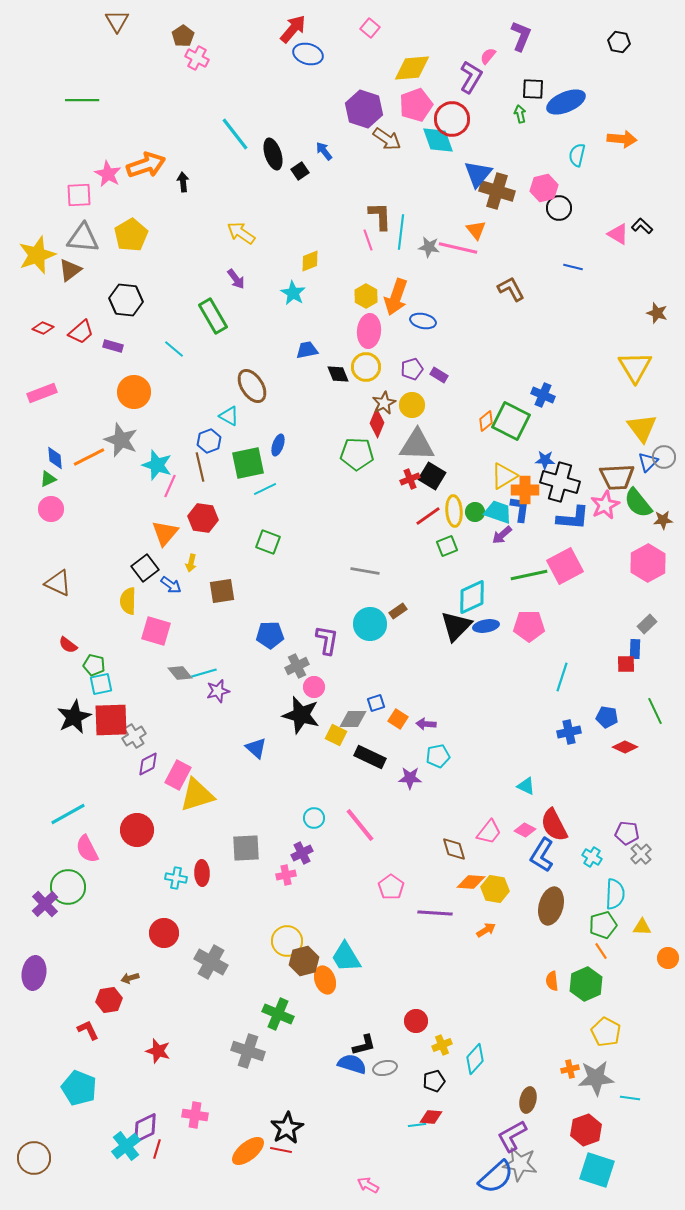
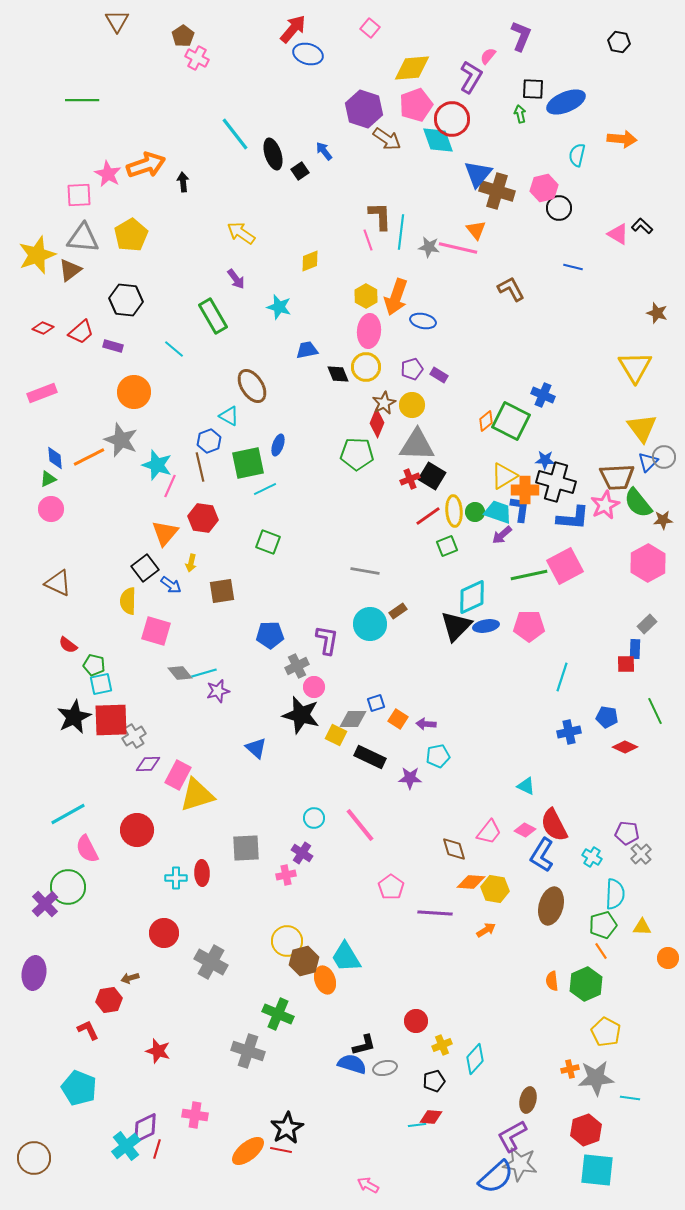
cyan star at (293, 293): moved 14 px left, 14 px down; rotated 15 degrees counterclockwise
black cross at (560, 482): moved 4 px left
purple diamond at (148, 764): rotated 25 degrees clockwise
purple cross at (302, 853): rotated 30 degrees counterclockwise
cyan cross at (176, 878): rotated 10 degrees counterclockwise
cyan square at (597, 1170): rotated 12 degrees counterclockwise
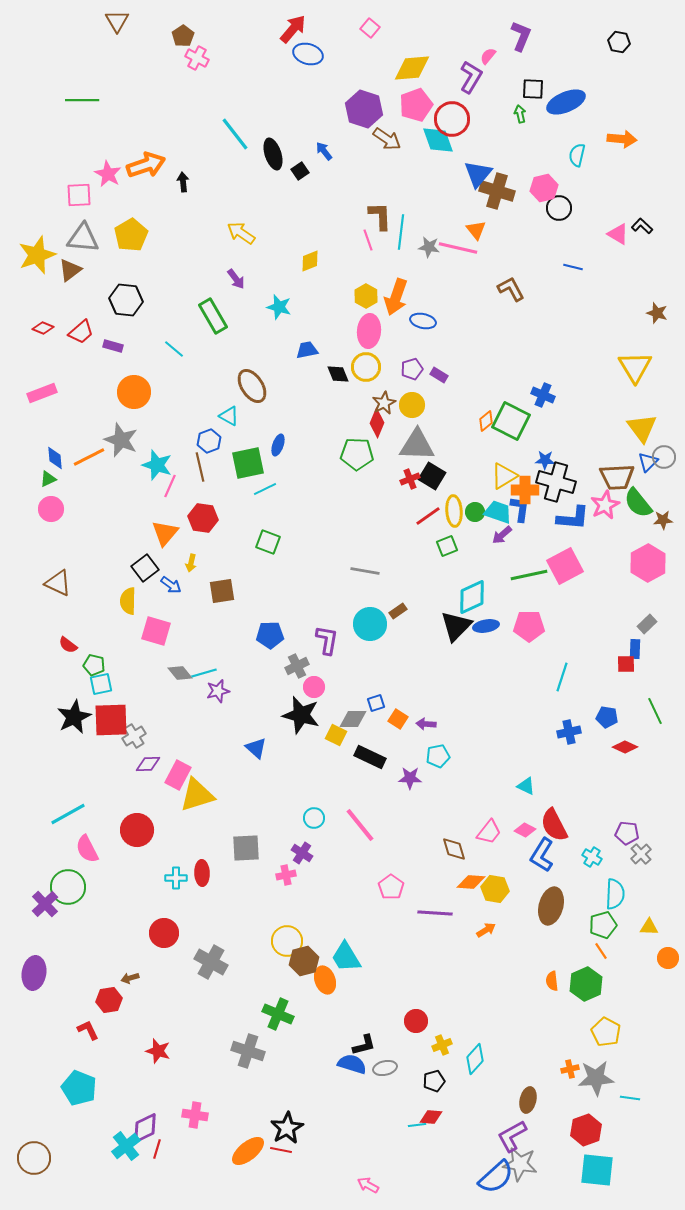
yellow triangle at (642, 927): moved 7 px right
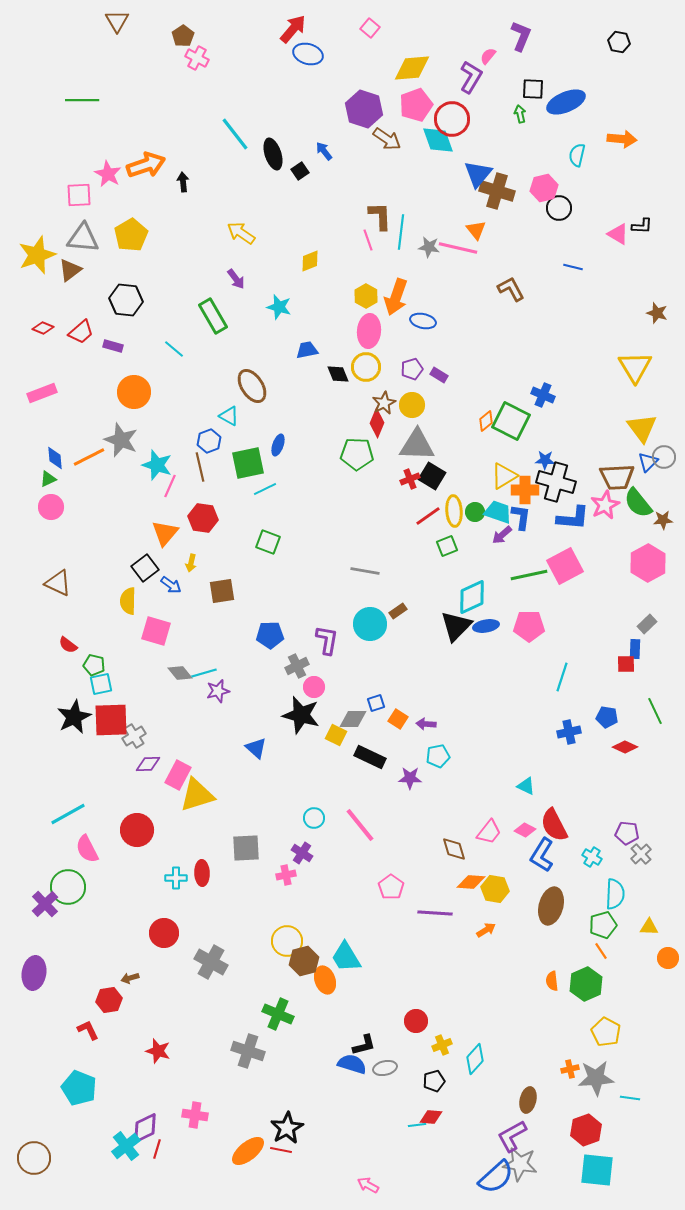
black L-shape at (642, 226): rotated 140 degrees clockwise
pink circle at (51, 509): moved 2 px up
blue L-shape at (520, 509): moved 1 px right, 8 px down
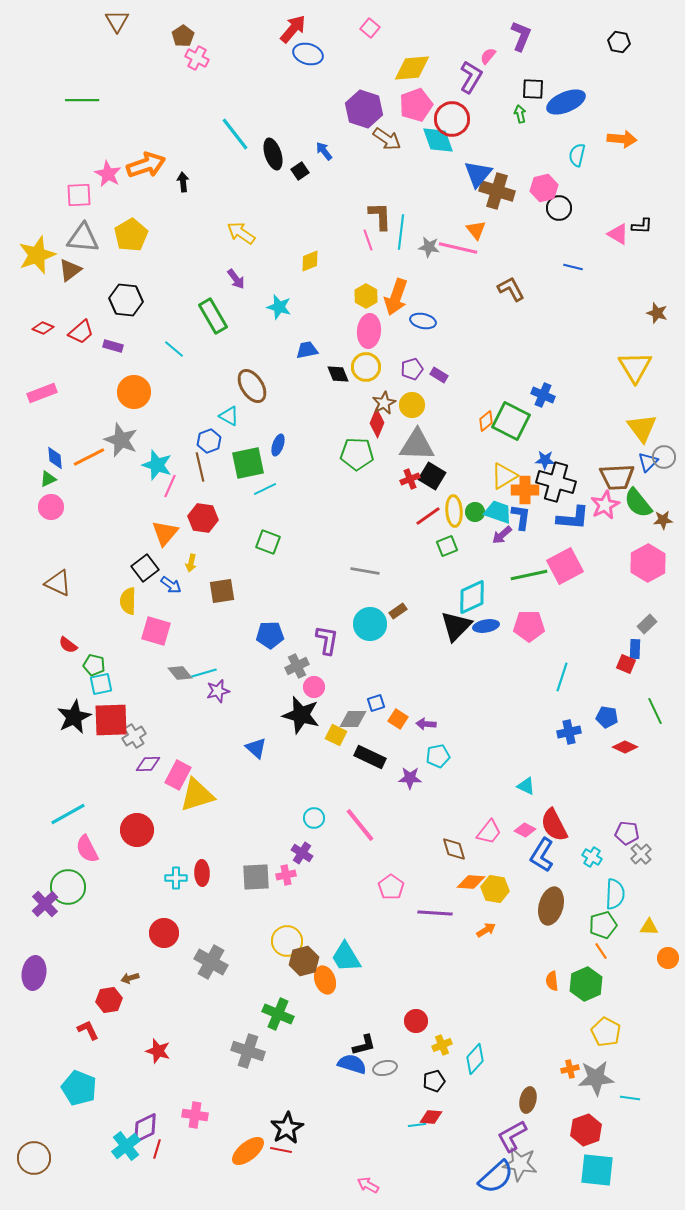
red square at (626, 664): rotated 24 degrees clockwise
gray square at (246, 848): moved 10 px right, 29 px down
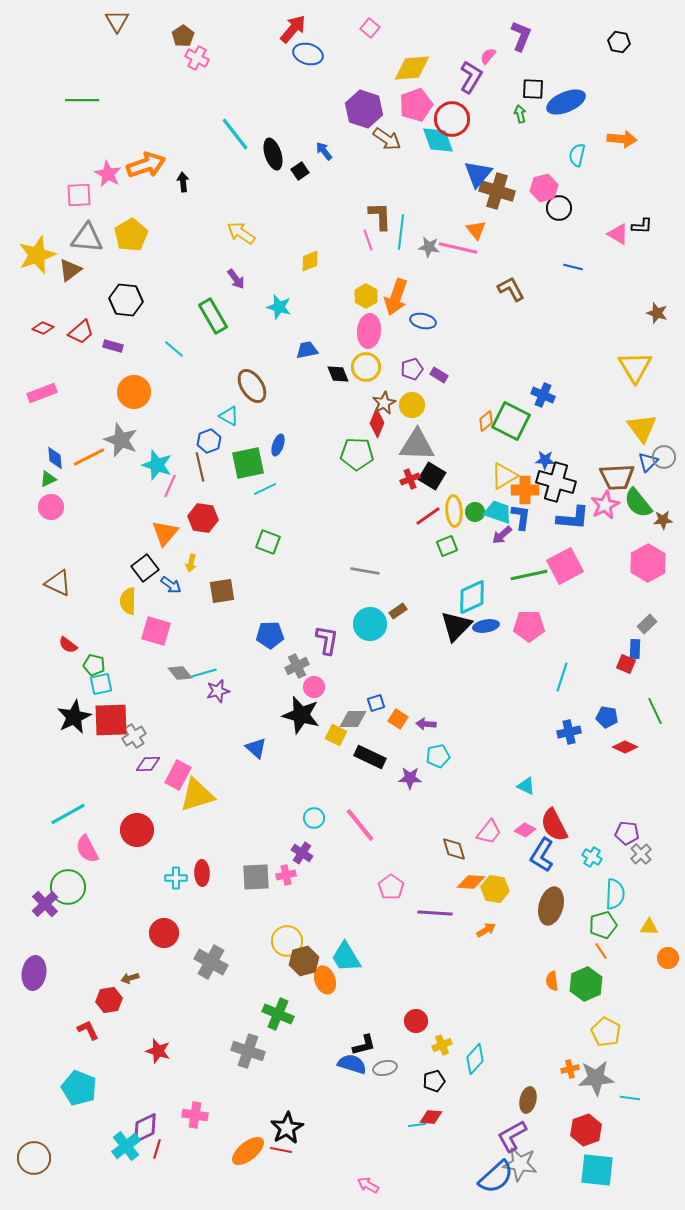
gray triangle at (83, 238): moved 4 px right
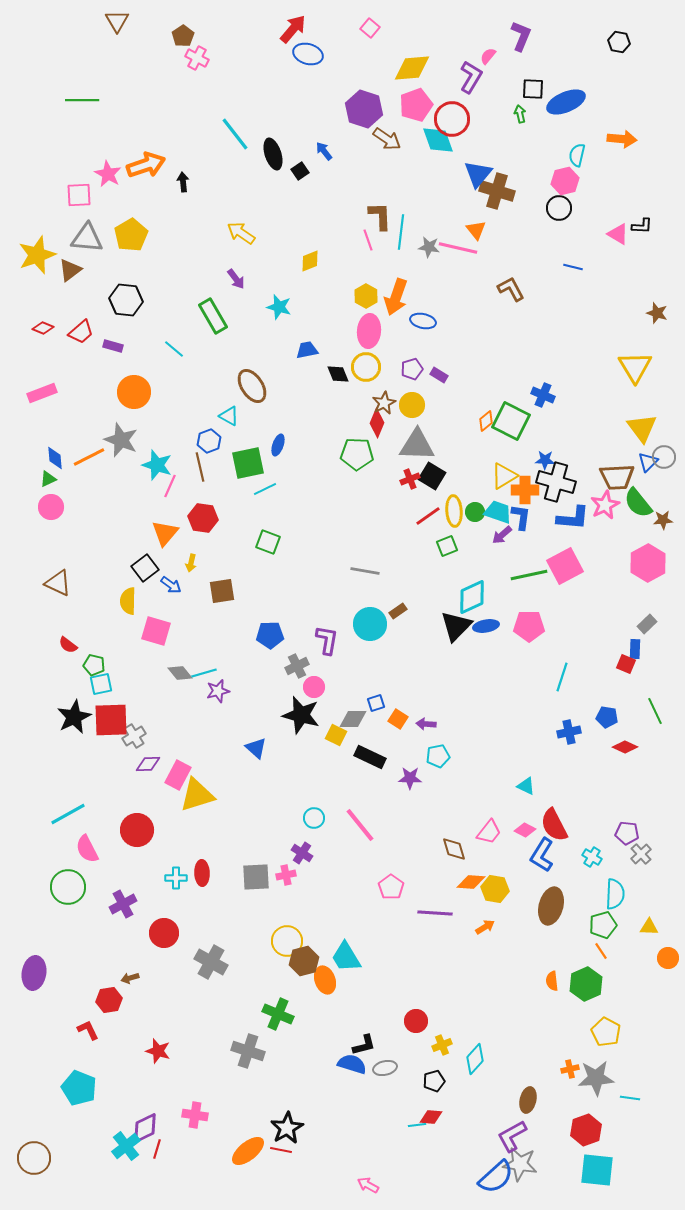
pink hexagon at (544, 188): moved 21 px right, 7 px up
purple cross at (45, 904): moved 78 px right; rotated 16 degrees clockwise
orange arrow at (486, 930): moved 1 px left, 3 px up
